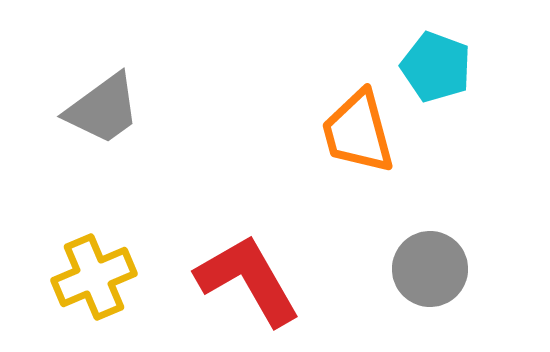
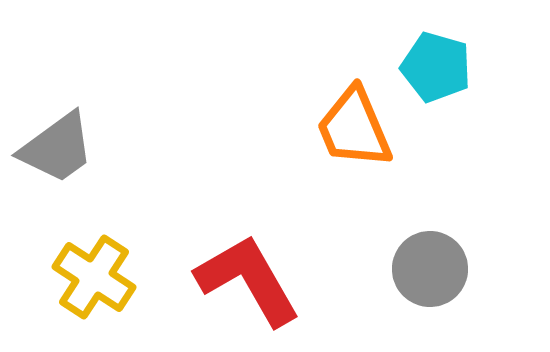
cyan pentagon: rotated 4 degrees counterclockwise
gray trapezoid: moved 46 px left, 39 px down
orange trapezoid: moved 4 px left, 4 px up; rotated 8 degrees counterclockwise
yellow cross: rotated 34 degrees counterclockwise
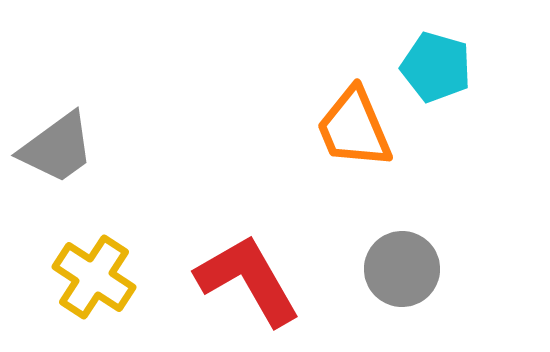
gray circle: moved 28 px left
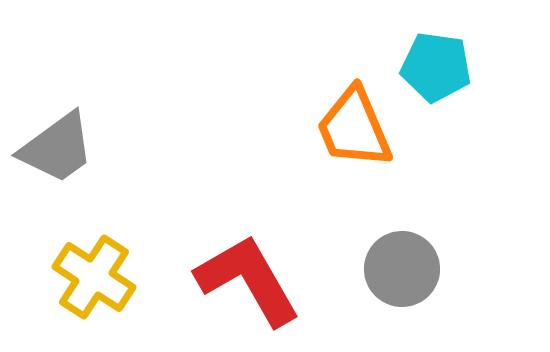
cyan pentagon: rotated 8 degrees counterclockwise
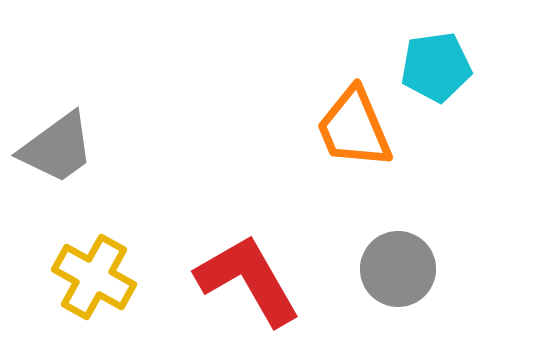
cyan pentagon: rotated 16 degrees counterclockwise
gray circle: moved 4 px left
yellow cross: rotated 4 degrees counterclockwise
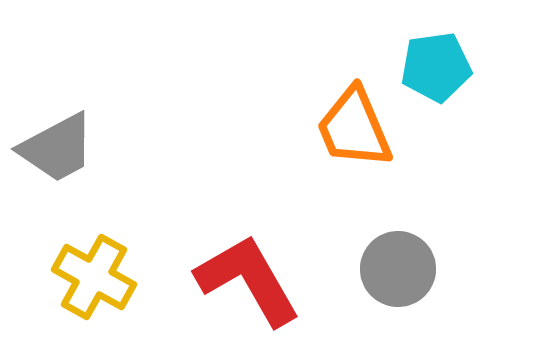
gray trapezoid: rotated 8 degrees clockwise
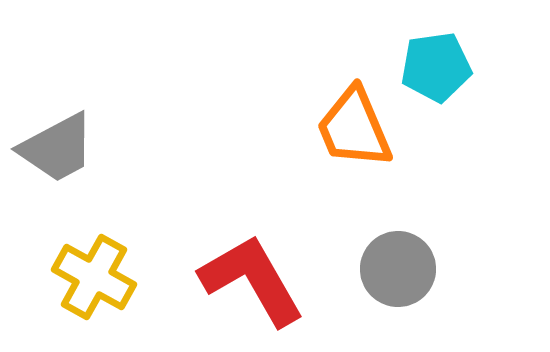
red L-shape: moved 4 px right
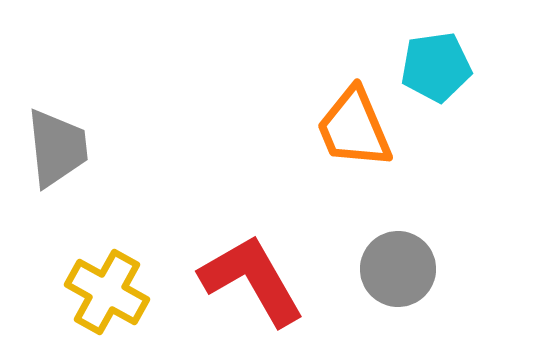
gray trapezoid: rotated 68 degrees counterclockwise
yellow cross: moved 13 px right, 15 px down
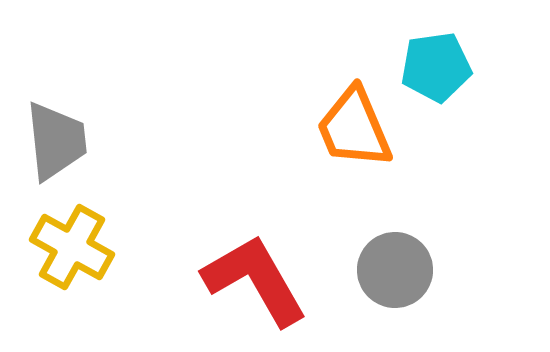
gray trapezoid: moved 1 px left, 7 px up
gray circle: moved 3 px left, 1 px down
red L-shape: moved 3 px right
yellow cross: moved 35 px left, 45 px up
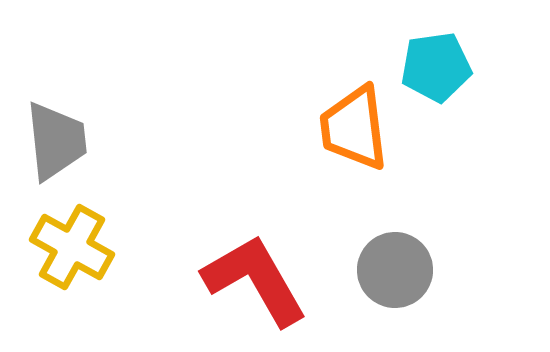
orange trapezoid: rotated 16 degrees clockwise
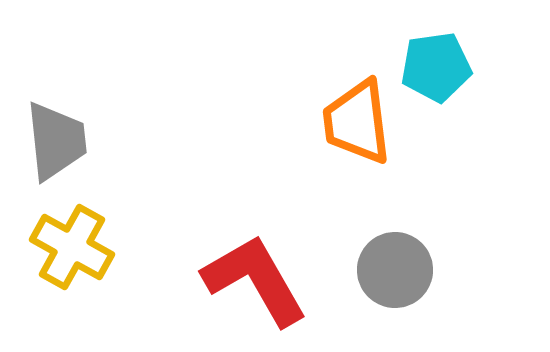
orange trapezoid: moved 3 px right, 6 px up
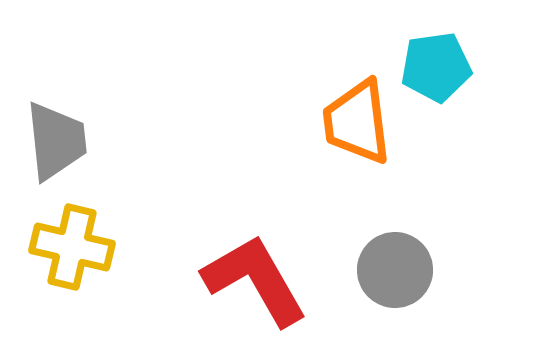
yellow cross: rotated 16 degrees counterclockwise
